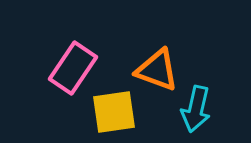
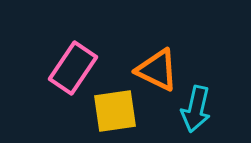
orange triangle: rotated 6 degrees clockwise
yellow square: moved 1 px right, 1 px up
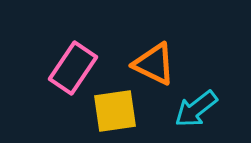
orange triangle: moved 3 px left, 6 px up
cyan arrow: rotated 39 degrees clockwise
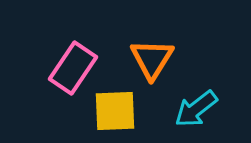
orange triangle: moved 2 px left, 5 px up; rotated 36 degrees clockwise
yellow square: rotated 6 degrees clockwise
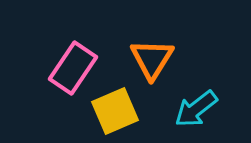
yellow square: rotated 21 degrees counterclockwise
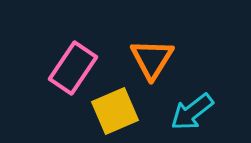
cyan arrow: moved 4 px left, 3 px down
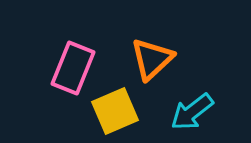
orange triangle: rotated 15 degrees clockwise
pink rectangle: rotated 12 degrees counterclockwise
